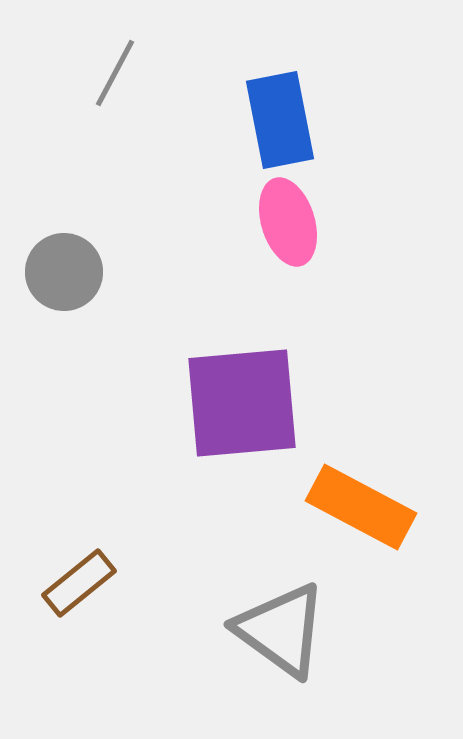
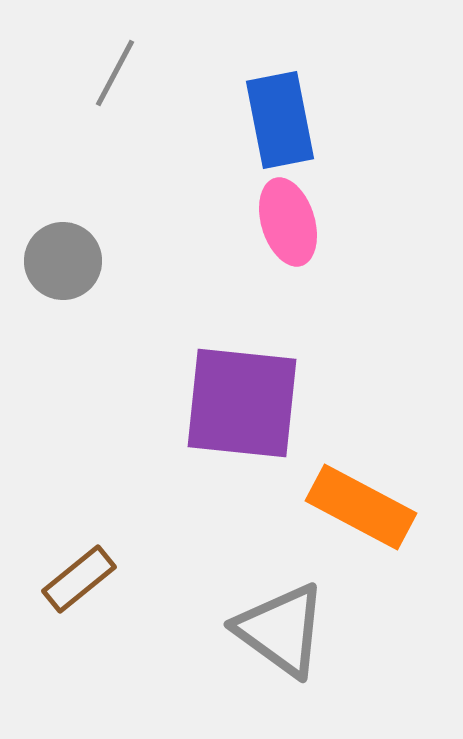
gray circle: moved 1 px left, 11 px up
purple square: rotated 11 degrees clockwise
brown rectangle: moved 4 px up
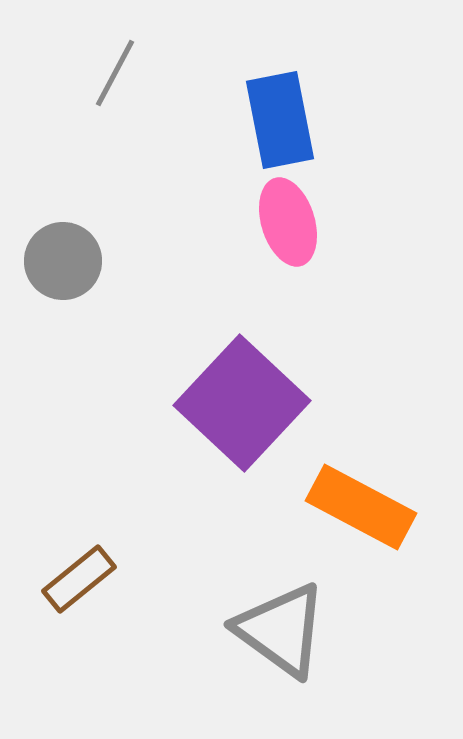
purple square: rotated 37 degrees clockwise
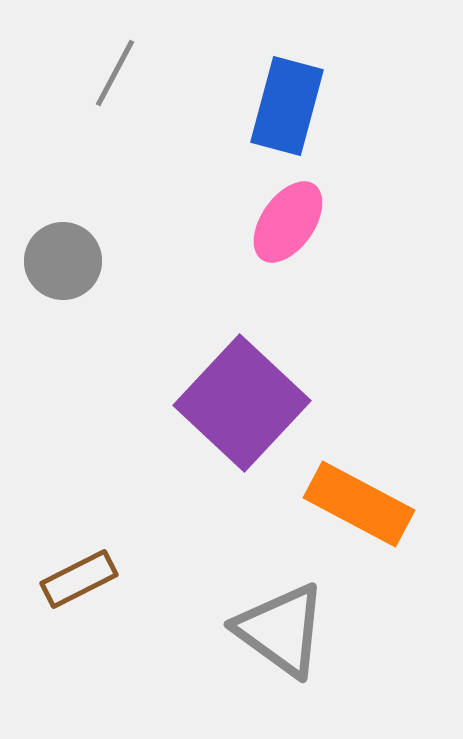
blue rectangle: moved 7 px right, 14 px up; rotated 26 degrees clockwise
pink ellipse: rotated 52 degrees clockwise
orange rectangle: moved 2 px left, 3 px up
brown rectangle: rotated 12 degrees clockwise
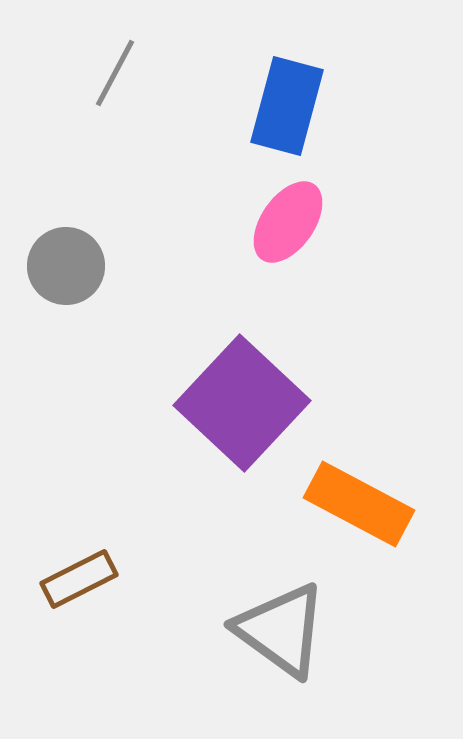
gray circle: moved 3 px right, 5 px down
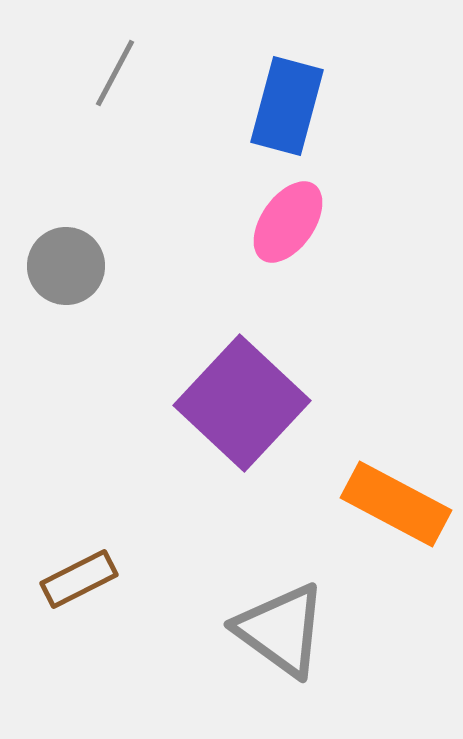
orange rectangle: moved 37 px right
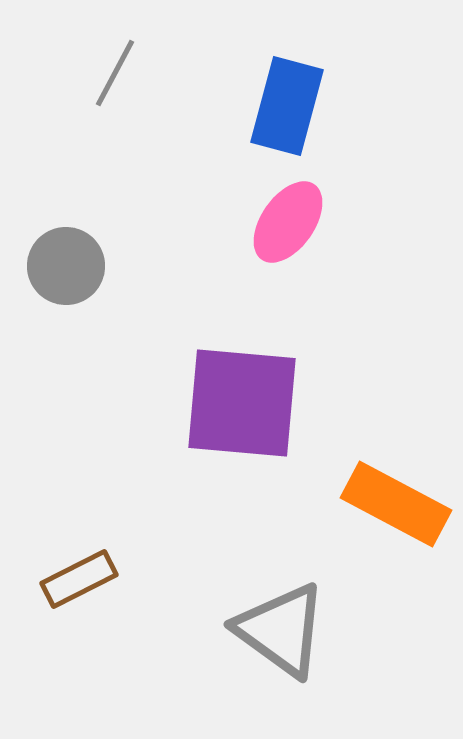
purple square: rotated 38 degrees counterclockwise
